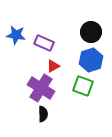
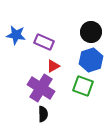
purple rectangle: moved 1 px up
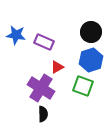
red triangle: moved 4 px right, 1 px down
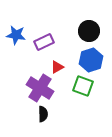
black circle: moved 2 px left, 1 px up
purple rectangle: rotated 48 degrees counterclockwise
purple cross: moved 1 px left
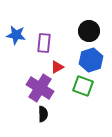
purple rectangle: moved 1 px down; rotated 60 degrees counterclockwise
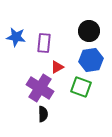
blue star: moved 2 px down
blue hexagon: rotated 10 degrees clockwise
green square: moved 2 px left, 1 px down
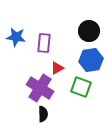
red triangle: moved 1 px down
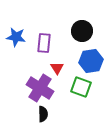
black circle: moved 7 px left
blue hexagon: moved 1 px down
red triangle: rotated 32 degrees counterclockwise
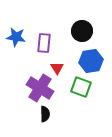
black semicircle: moved 2 px right
